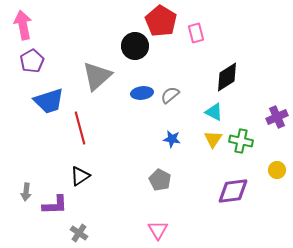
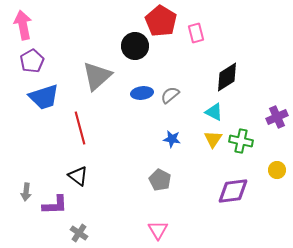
blue trapezoid: moved 5 px left, 4 px up
black triangle: moved 2 px left; rotated 50 degrees counterclockwise
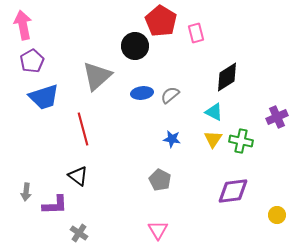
red line: moved 3 px right, 1 px down
yellow circle: moved 45 px down
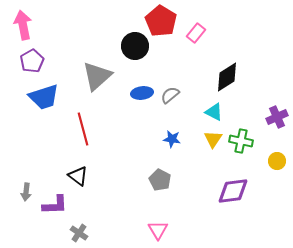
pink rectangle: rotated 54 degrees clockwise
yellow circle: moved 54 px up
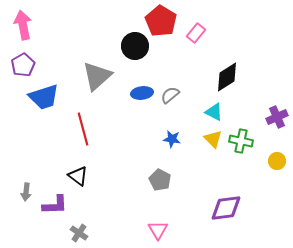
purple pentagon: moved 9 px left, 4 px down
yellow triangle: rotated 18 degrees counterclockwise
purple diamond: moved 7 px left, 17 px down
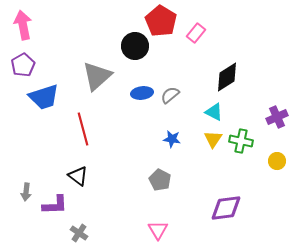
yellow triangle: rotated 18 degrees clockwise
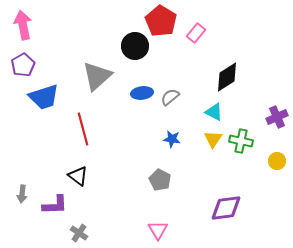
gray semicircle: moved 2 px down
gray arrow: moved 4 px left, 2 px down
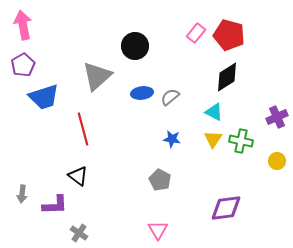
red pentagon: moved 68 px right, 14 px down; rotated 16 degrees counterclockwise
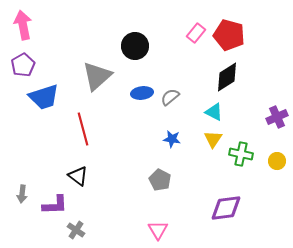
green cross: moved 13 px down
gray cross: moved 3 px left, 3 px up
